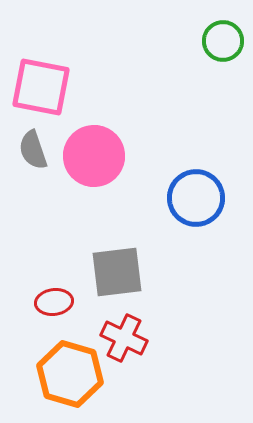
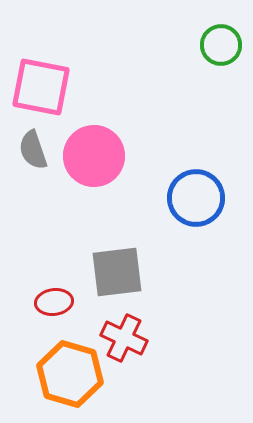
green circle: moved 2 px left, 4 px down
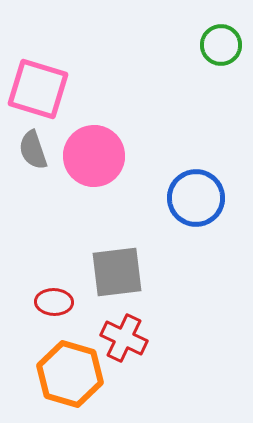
pink square: moved 3 px left, 2 px down; rotated 6 degrees clockwise
red ellipse: rotated 9 degrees clockwise
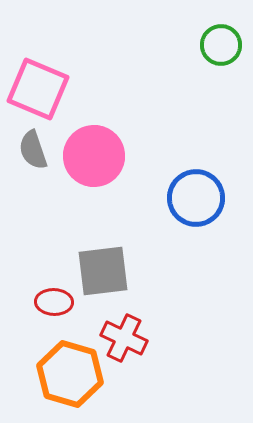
pink square: rotated 6 degrees clockwise
gray square: moved 14 px left, 1 px up
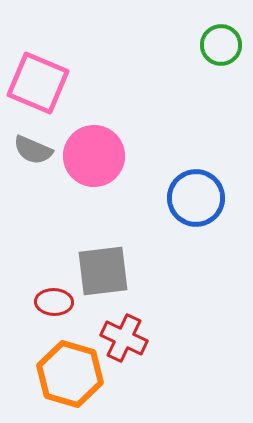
pink square: moved 6 px up
gray semicircle: rotated 48 degrees counterclockwise
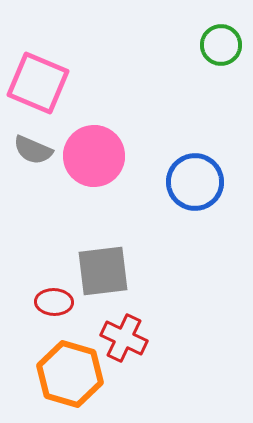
blue circle: moved 1 px left, 16 px up
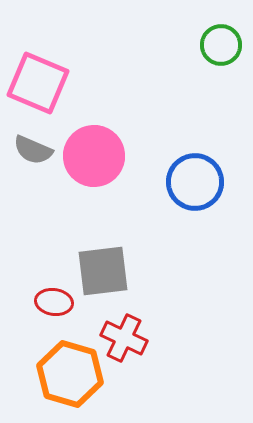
red ellipse: rotated 6 degrees clockwise
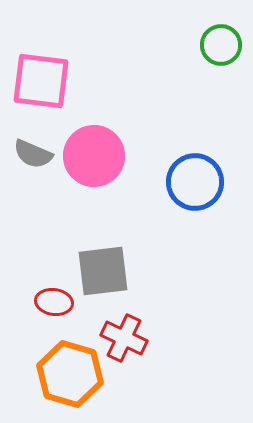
pink square: moved 3 px right, 2 px up; rotated 16 degrees counterclockwise
gray semicircle: moved 4 px down
